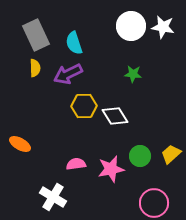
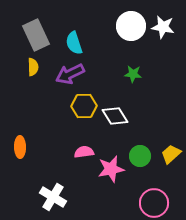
yellow semicircle: moved 2 px left, 1 px up
purple arrow: moved 2 px right
orange ellipse: moved 3 px down; rotated 60 degrees clockwise
pink semicircle: moved 8 px right, 12 px up
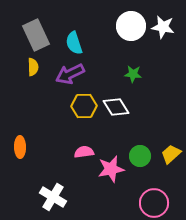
white diamond: moved 1 px right, 9 px up
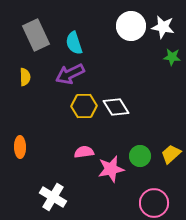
yellow semicircle: moved 8 px left, 10 px down
green star: moved 39 px right, 17 px up
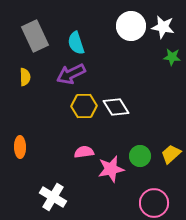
gray rectangle: moved 1 px left, 1 px down
cyan semicircle: moved 2 px right
purple arrow: moved 1 px right
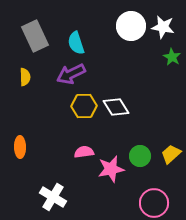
green star: rotated 24 degrees clockwise
